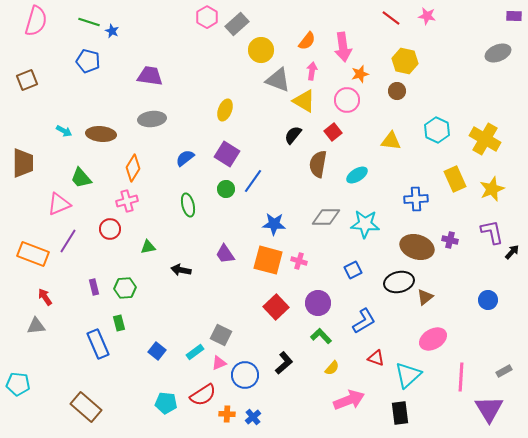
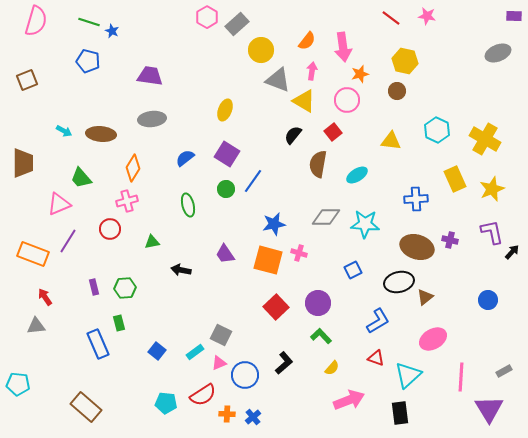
blue star at (274, 224): rotated 15 degrees counterclockwise
green triangle at (148, 247): moved 4 px right, 5 px up
pink cross at (299, 261): moved 8 px up
blue L-shape at (364, 321): moved 14 px right
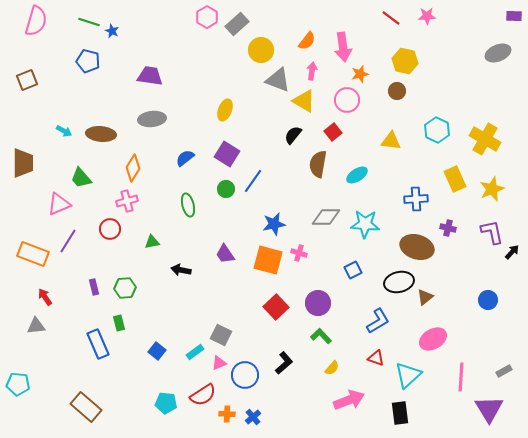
pink star at (427, 16): rotated 12 degrees counterclockwise
purple cross at (450, 240): moved 2 px left, 12 px up
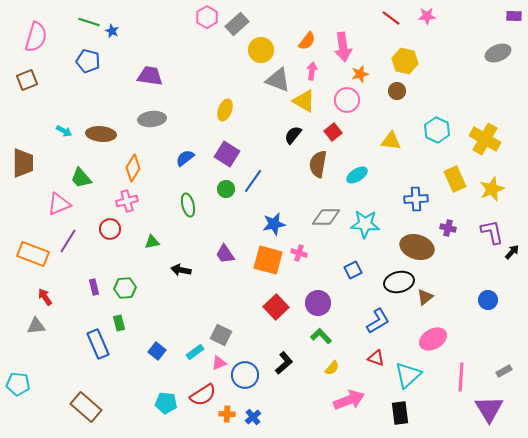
pink semicircle at (36, 21): moved 16 px down
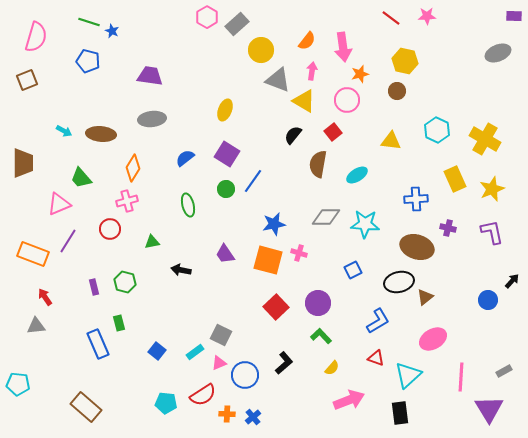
black arrow at (512, 252): moved 29 px down
green hexagon at (125, 288): moved 6 px up; rotated 20 degrees clockwise
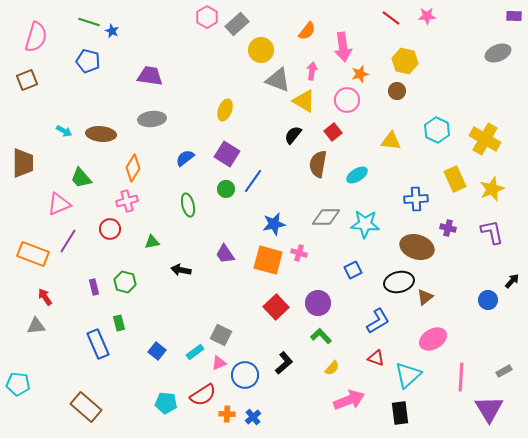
orange semicircle at (307, 41): moved 10 px up
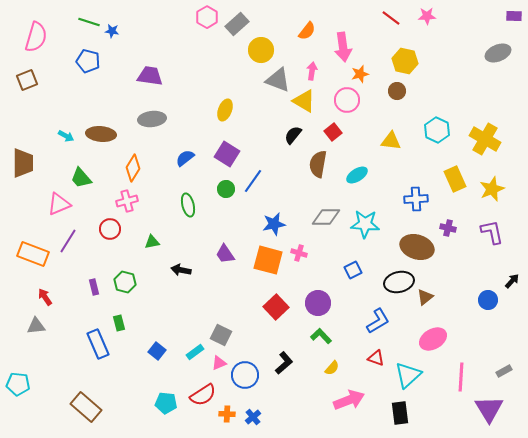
blue star at (112, 31): rotated 16 degrees counterclockwise
cyan arrow at (64, 131): moved 2 px right, 5 px down
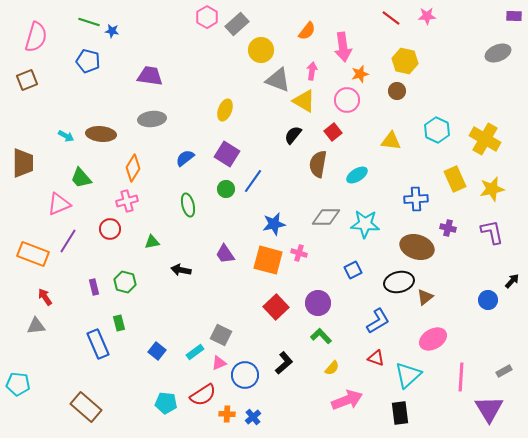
yellow star at (492, 189): rotated 10 degrees clockwise
pink arrow at (349, 400): moved 2 px left
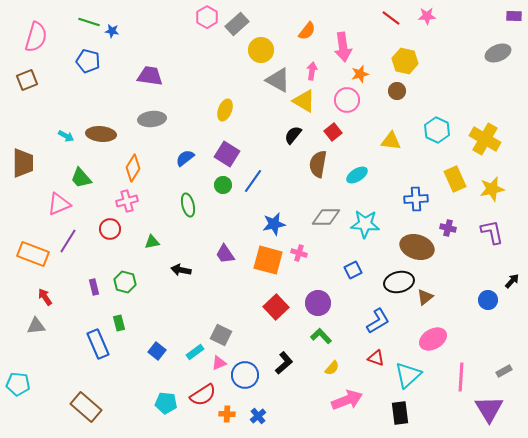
gray triangle at (278, 80): rotated 8 degrees clockwise
green circle at (226, 189): moved 3 px left, 4 px up
blue cross at (253, 417): moved 5 px right, 1 px up
